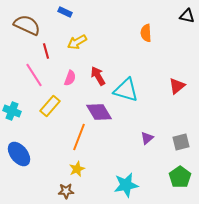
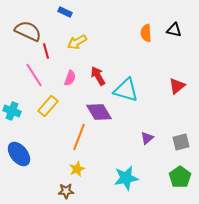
black triangle: moved 13 px left, 14 px down
brown semicircle: moved 1 px right, 6 px down
yellow rectangle: moved 2 px left
cyan star: moved 7 px up
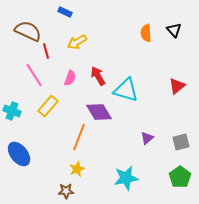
black triangle: rotated 35 degrees clockwise
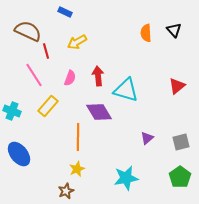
red arrow: rotated 24 degrees clockwise
orange line: moved 1 px left; rotated 20 degrees counterclockwise
brown star: rotated 21 degrees counterclockwise
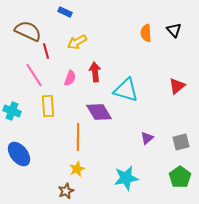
red arrow: moved 3 px left, 4 px up
yellow rectangle: rotated 45 degrees counterclockwise
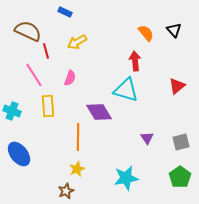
orange semicircle: rotated 144 degrees clockwise
red arrow: moved 40 px right, 11 px up
purple triangle: rotated 24 degrees counterclockwise
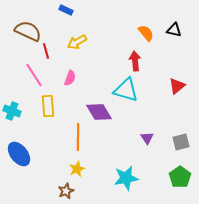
blue rectangle: moved 1 px right, 2 px up
black triangle: rotated 35 degrees counterclockwise
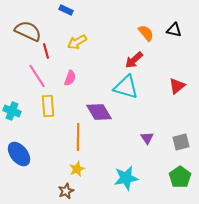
red arrow: moved 1 px left, 1 px up; rotated 126 degrees counterclockwise
pink line: moved 3 px right, 1 px down
cyan triangle: moved 3 px up
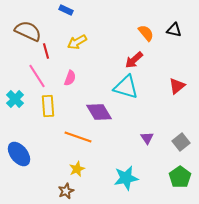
cyan cross: moved 3 px right, 12 px up; rotated 24 degrees clockwise
orange line: rotated 72 degrees counterclockwise
gray square: rotated 24 degrees counterclockwise
